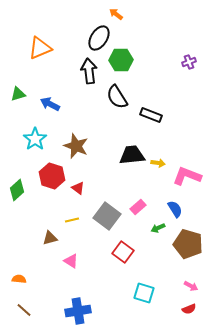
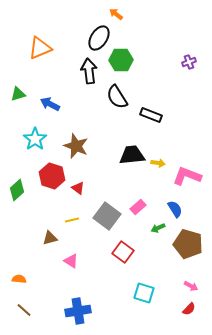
red semicircle: rotated 24 degrees counterclockwise
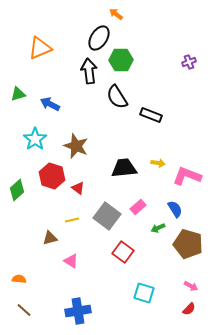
black trapezoid: moved 8 px left, 13 px down
